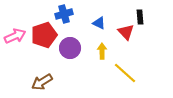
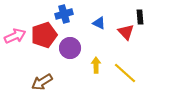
yellow arrow: moved 6 px left, 14 px down
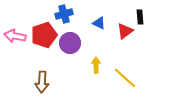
red triangle: moved 1 px left, 1 px up; rotated 36 degrees clockwise
pink arrow: rotated 145 degrees counterclockwise
purple circle: moved 5 px up
yellow line: moved 5 px down
brown arrow: rotated 55 degrees counterclockwise
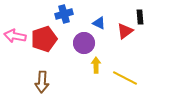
red pentagon: moved 4 px down
purple circle: moved 14 px right
yellow line: rotated 15 degrees counterclockwise
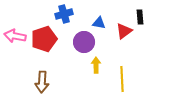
blue triangle: rotated 16 degrees counterclockwise
red triangle: moved 1 px left
purple circle: moved 1 px up
yellow line: moved 3 px left, 1 px down; rotated 60 degrees clockwise
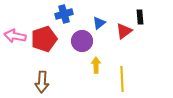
blue triangle: rotated 48 degrees counterclockwise
purple circle: moved 2 px left, 1 px up
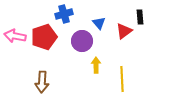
blue triangle: rotated 32 degrees counterclockwise
red pentagon: moved 2 px up
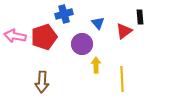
blue triangle: moved 1 px left
purple circle: moved 3 px down
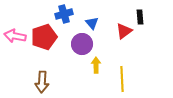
blue triangle: moved 6 px left
